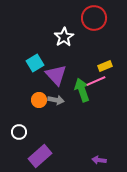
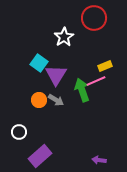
cyan square: moved 4 px right; rotated 24 degrees counterclockwise
purple triangle: rotated 15 degrees clockwise
gray arrow: rotated 21 degrees clockwise
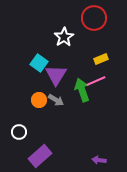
yellow rectangle: moved 4 px left, 7 px up
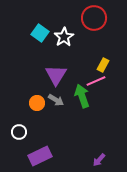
yellow rectangle: moved 2 px right, 6 px down; rotated 40 degrees counterclockwise
cyan square: moved 1 px right, 30 px up
green arrow: moved 6 px down
orange circle: moved 2 px left, 3 px down
purple rectangle: rotated 15 degrees clockwise
purple arrow: rotated 56 degrees counterclockwise
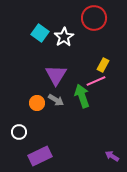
purple arrow: moved 13 px right, 4 px up; rotated 80 degrees clockwise
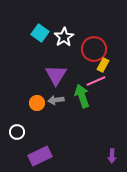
red circle: moved 31 px down
gray arrow: rotated 140 degrees clockwise
white circle: moved 2 px left
purple arrow: rotated 120 degrees counterclockwise
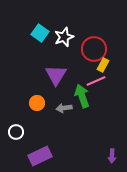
white star: rotated 12 degrees clockwise
gray arrow: moved 8 px right, 8 px down
white circle: moved 1 px left
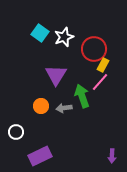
pink line: moved 4 px right, 1 px down; rotated 24 degrees counterclockwise
orange circle: moved 4 px right, 3 px down
